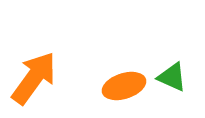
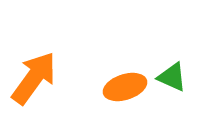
orange ellipse: moved 1 px right, 1 px down
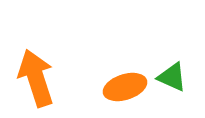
orange arrow: moved 2 px right; rotated 54 degrees counterclockwise
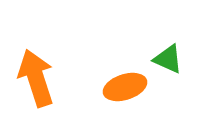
green triangle: moved 4 px left, 18 px up
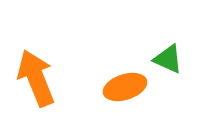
orange arrow: rotated 4 degrees counterclockwise
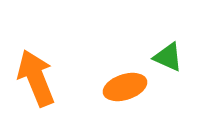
green triangle: moved 2 px up
